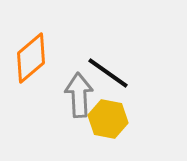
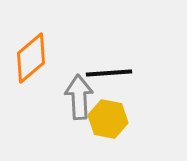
black line: moved 1 px right; rotated 39 degrees counterclockwise
gray arrow: moved 2 px down
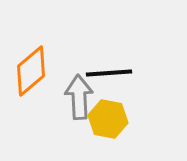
orange diamond: moved 13 px down
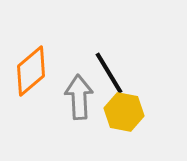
black line: rotated 63 degrees clockwise
yellow hexagon: moved 16 px right, 7 px up
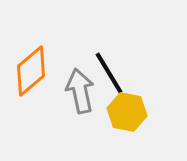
gray arrow: moved 1 px right, 6 px up; rotated 9 degrees counterclockwise
yellow hexagon: moved 3 px right
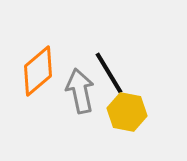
orange diamond: moved 7 px right
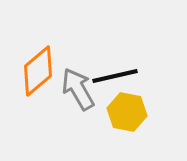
black line: moved 6 px right, 3 px down; rotated 72 degrees counterclockwise
gray arrow: moved 2 px left, 2 px up; rotated 18 degrees counterclockwise
